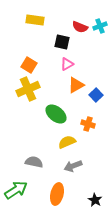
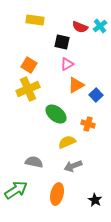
cyan cross: rotated 16 degrees counterclockwise
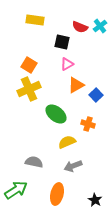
yellow cross: moved 1 px right
